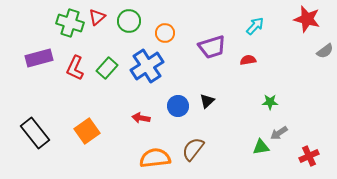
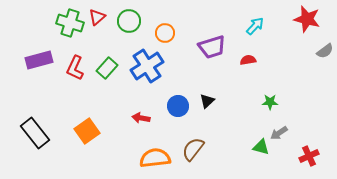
purple rectangle: moved 2 px down
green triangle: rotated 24 degrees clockwise
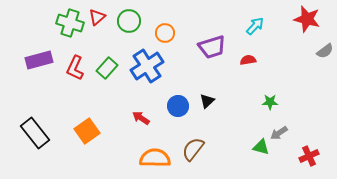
red arrow: rotated 24 degrees clockwise
orange semicircle: rotated 8 degrees clockwise
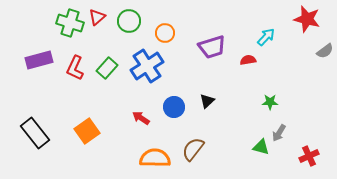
cyan arrow: moved 11 px right, 11 px down
blue circle: moved 4 px left, 1 px down
gray arrow: rotated 24 degrees counterclockwise
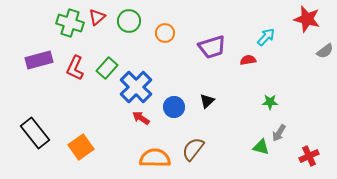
blue cross: moved 11 px left, 21 px down; rotated 12 degrees counterclockwise
orange square: moved 6 px left, 16 px down
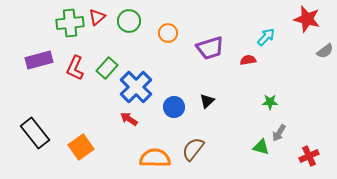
green cross: rotated 24 degrees counterclockwise
orange circle: moved 3 px right
purple trapezoid: moved 2 px left, 1 px down
red arrow: moved 12 px left, 1 px down
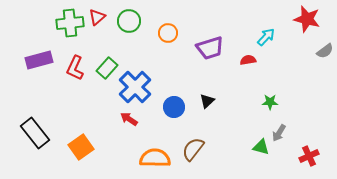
blue cross: moved 1 px left
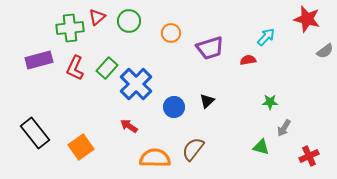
green cross: moved 5 px down
orange circle: moved 3 px right
blue cross: moved 1 px right, 3 px up
red arrow: moved 7 px down
gray arrow: moved 5 px right, 5 px up
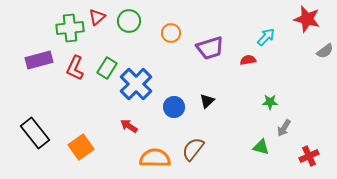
green rectangle: rotated 10 degrees counterclockwise
